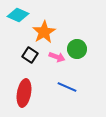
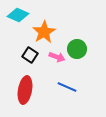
red ellipse: moved 1 px right, 3 px up
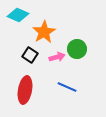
pink arrow: rotated 35 degrees counterclockwise
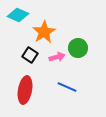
green circle: moved 1 px right, 1 px up
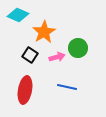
blue line: rotated 12 degrees counterclockwise
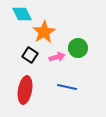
cyan diamond: moved 4 px right, 1 px up; rotated 40 degrees clockwise
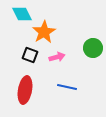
green circle: moved 15 px right
black square: rotated 14 degrees counterclockwise
